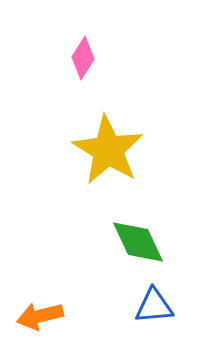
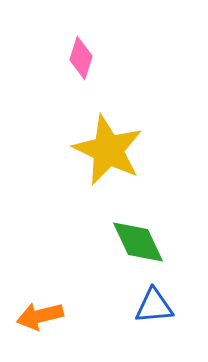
pink diamond: moved 2 px left; rotated 15 degrees counterclockwise
yellow star: rotated 6 degrees counterclockwise
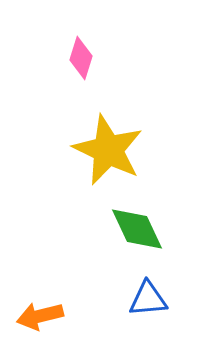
green diamond: moved 1 px left, 13 px up
blue triangle: moved 6 px left, 7 px up
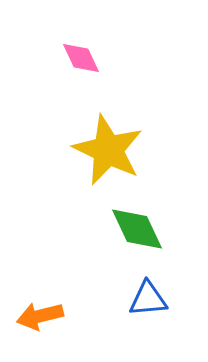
pink diamond: rotated 42 degrees counterclockwise
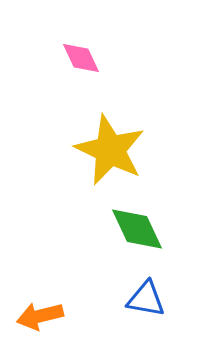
yellow star: moved 2 px right
blue triangle: moved 2 px left; rotated 15 degrees clockwise
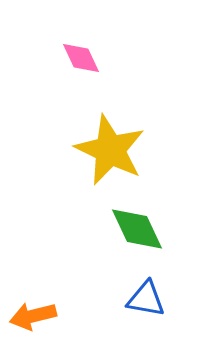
orange arrow: moved 7 px left
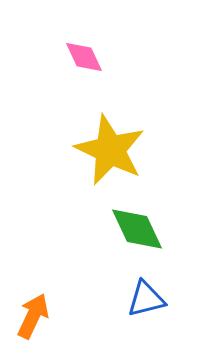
pink diamond: moved 3 px right, 1 px up
blue triangle: rotated 24 degrees counterclockwise
orange arrow: rotated 129 degrees clockwise
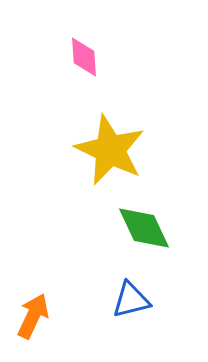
pink diamond: rotated 21 degrees clockwise
green diamond: moved 7 px right, 1 px up
blue triangle: moved 15 px left, 1 px down
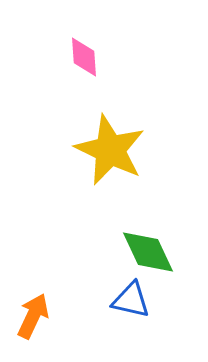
green diamond: moved 4 px right, 24 px down
blue triangle: rotated 27 degrees clockwise
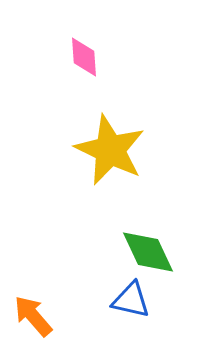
orange arrow: rotated 66 degrees counterclockwise
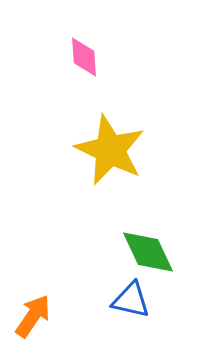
orange arrow: rotated 75 degrees clockwise
